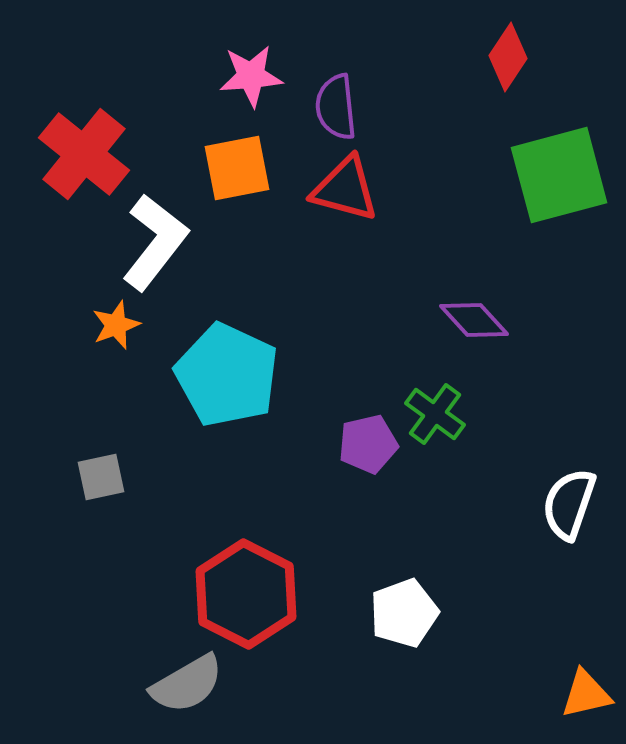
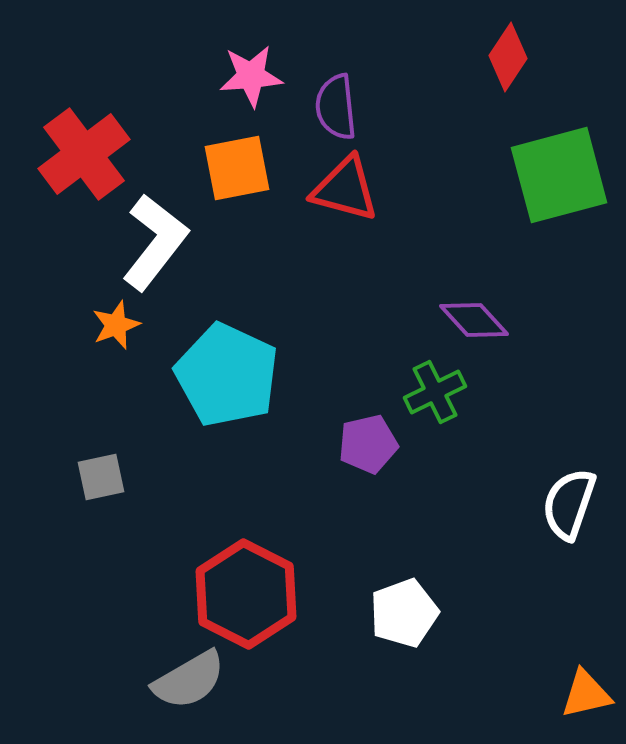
red cross: rotated 14 degrees clockwise
green cross: moved 22 px up; rotated 28 degrees clockwise
gray semicircle: moved 2 px right, 4 px up
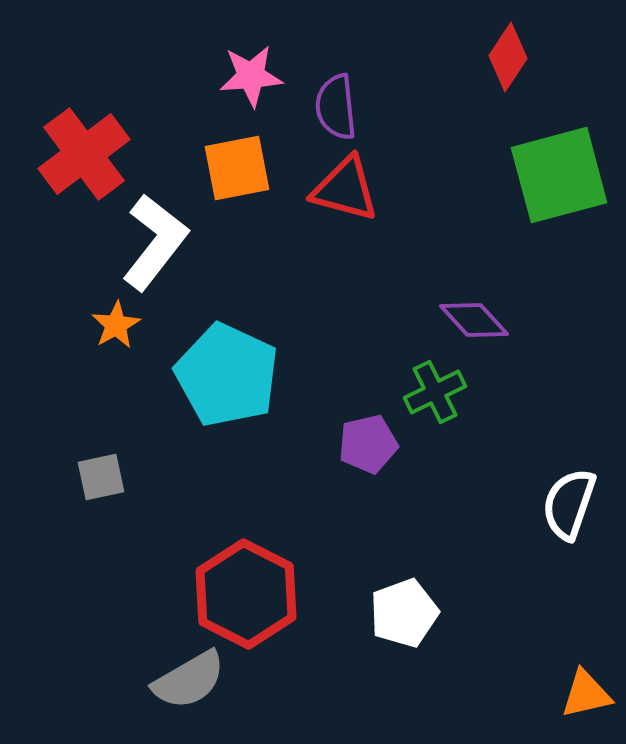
orange star: rotated 9 degrees counterclockwise
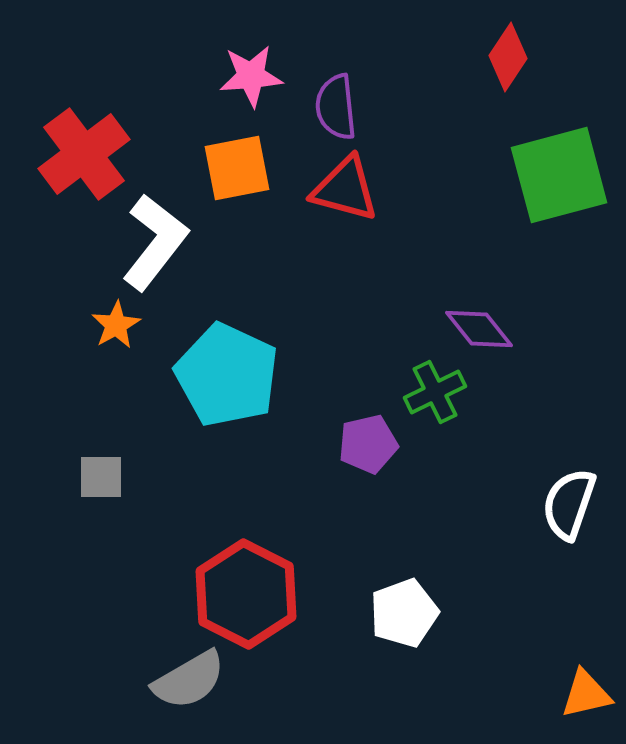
purple diamond: moved 5 px right, 9 px down; rotated 4 degrees clockwise
gray square: rotated 12 degrees clockwise
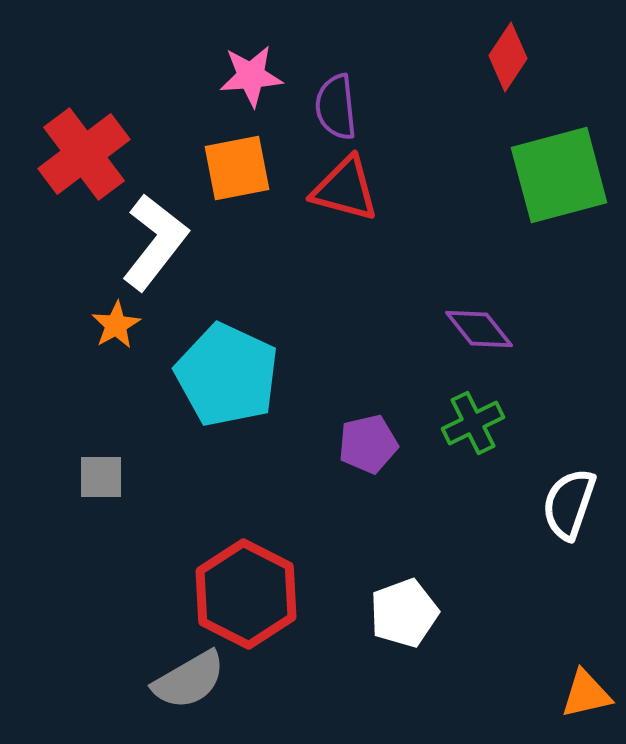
green cross: moved 38 px right, 31 px down
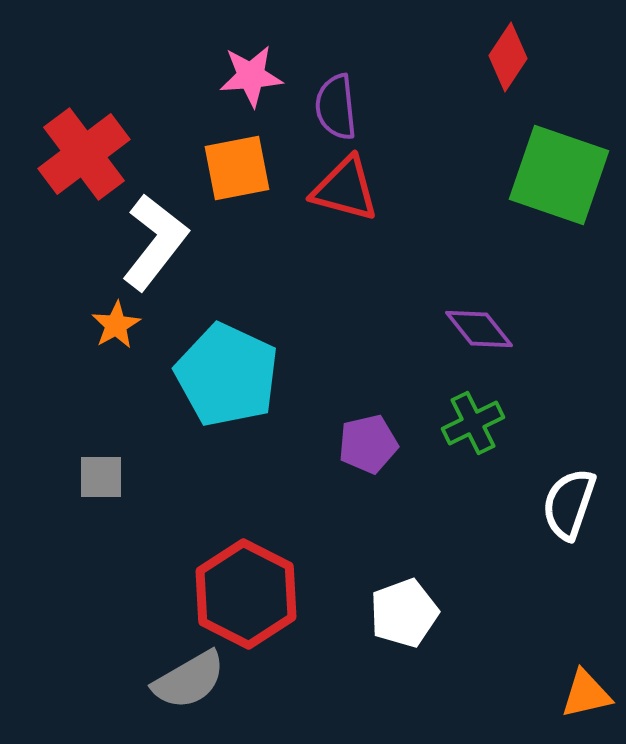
green square: rotated 34 degrees clockwise
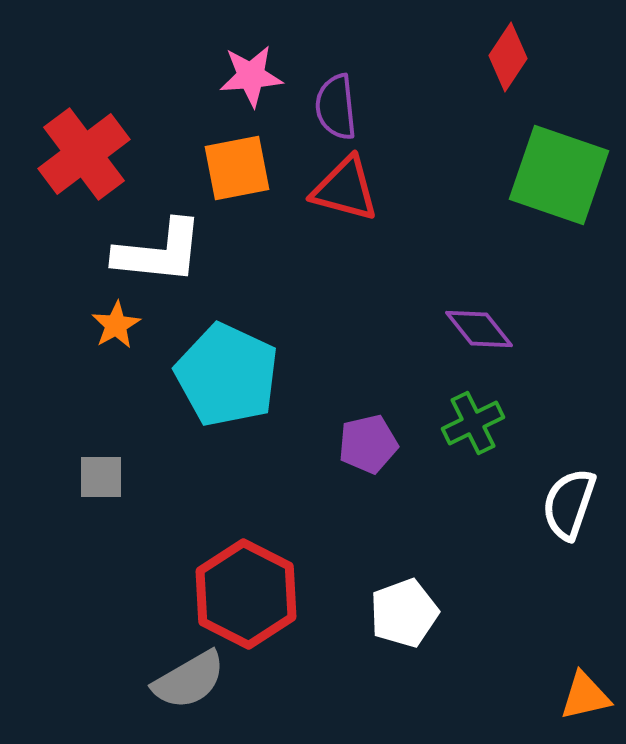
white L-shape: moved 4 px right, 10 px down; rotated 58 degrees clockwise
orange triangle: moved 1 px left, 2 px down
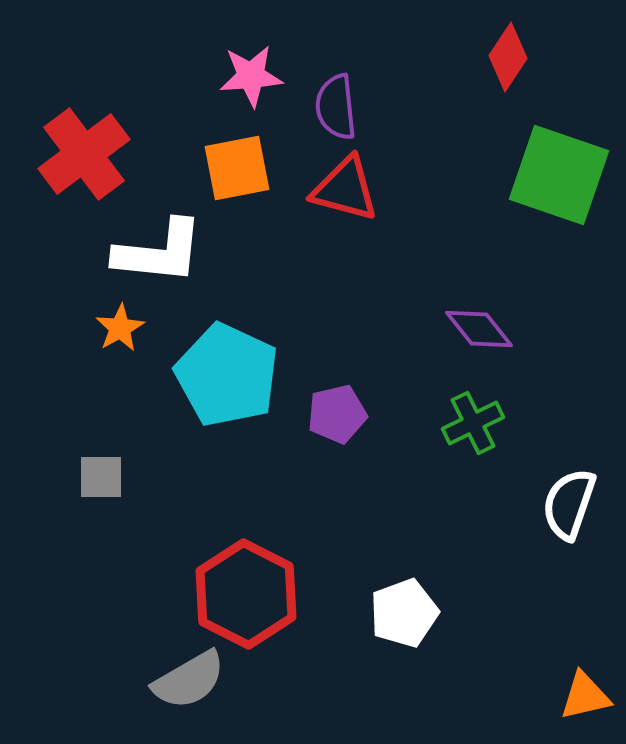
orange star: moved 4 px right, 3 px down
purple pentagon: moved 31 px left, 30 px up
